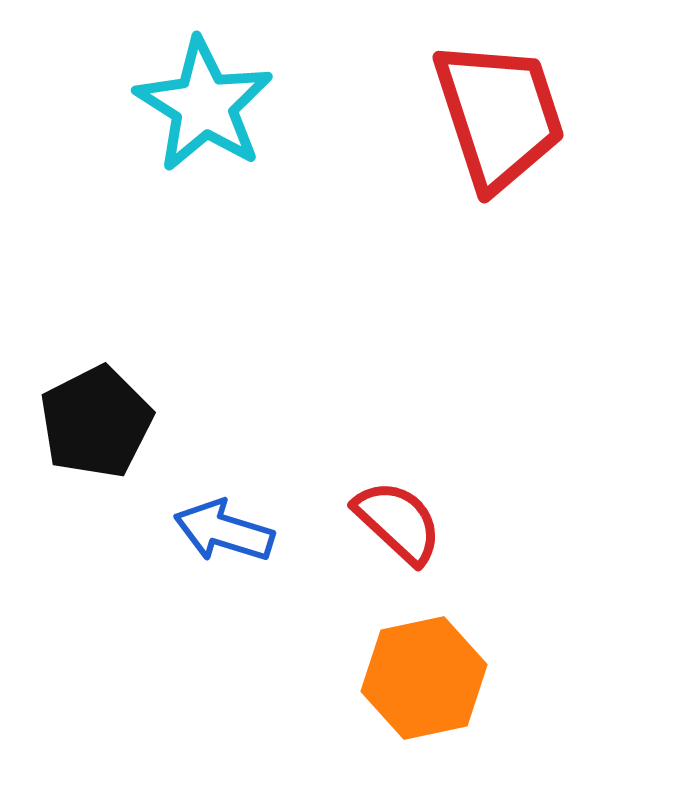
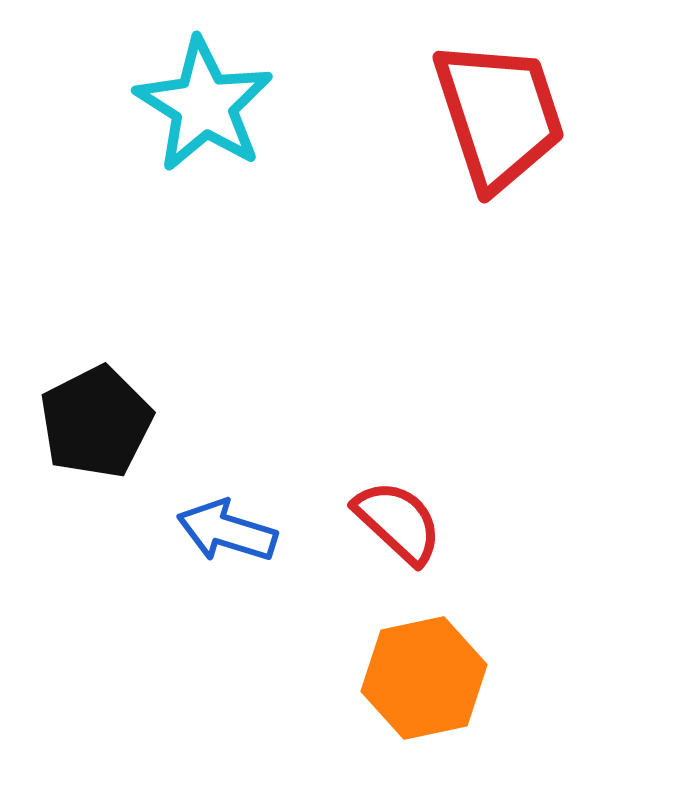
blue arrow: moved 3 px right
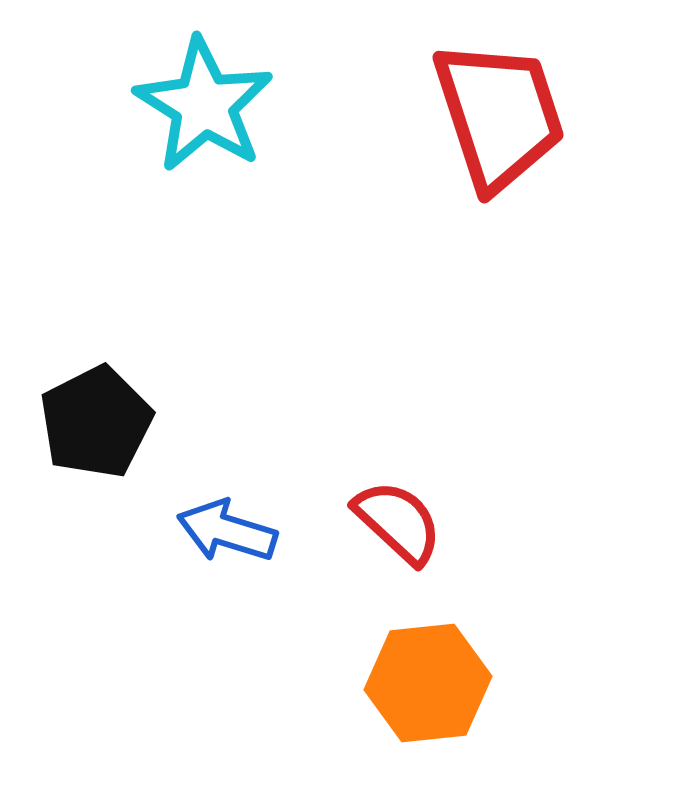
orange hexagon: moved 4 px right, 5 px down; rotated 6 degrees clockwise
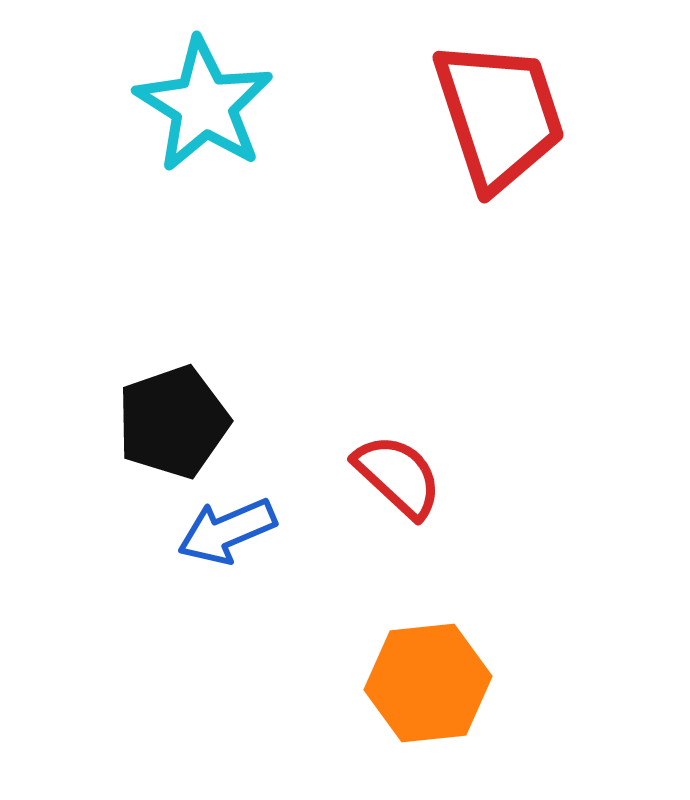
black pentagon: moved 77 px right; rotated 8 degrees clockwise
red semicircle: moved 46 px up
blue arrow: rotated 40 degrees counterclockwise
